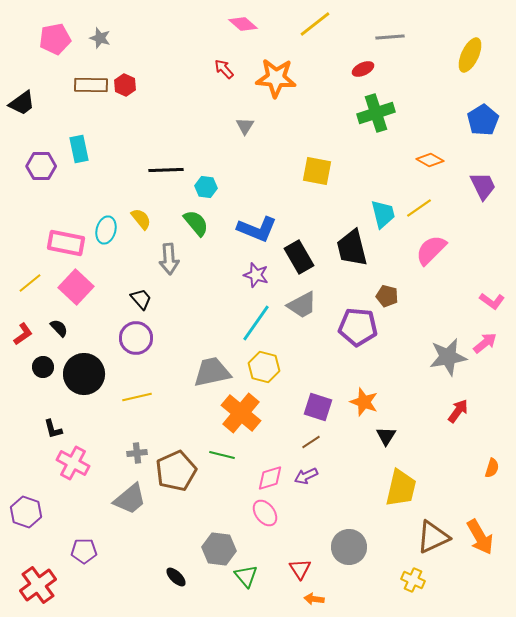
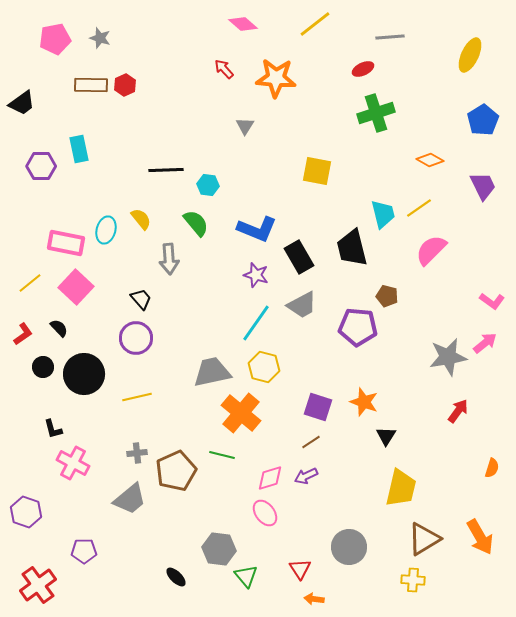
red hexagon at (125, 85): rotated 10 degrees clockwise
cyan hexagon at (206, 187): moved 2 px right, 2 px up
brown triangle at (433, 537): moved 9 px left, 2 px down; rotated 6 degrees counterclockwise
yellow cross at (413, 580): rotated 20 degrees counterclockwise
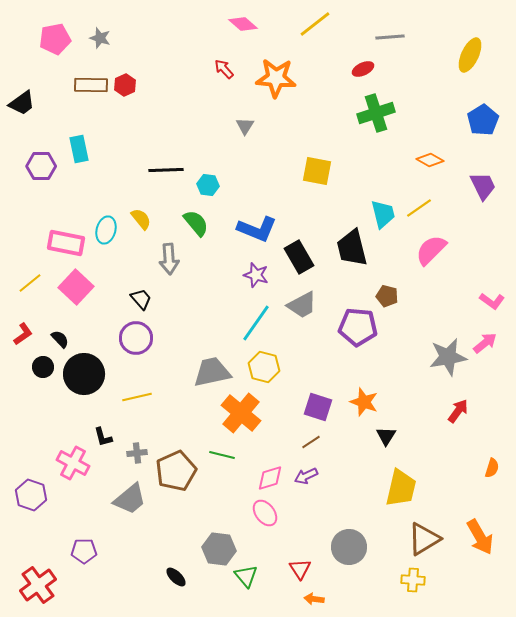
black semicircle at (59, 328): moved 1 px right, 11 px down
black L-shape at (53, 429): moved 50 px right, 8 px down
purple hexagon at (26, 512): moved 5 px right, 17 px up
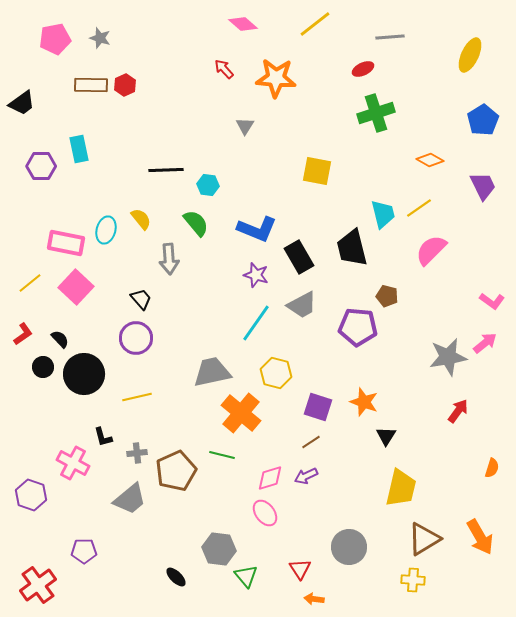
yellow hexagon at (264, 367): moved 12 px right, 6 px down
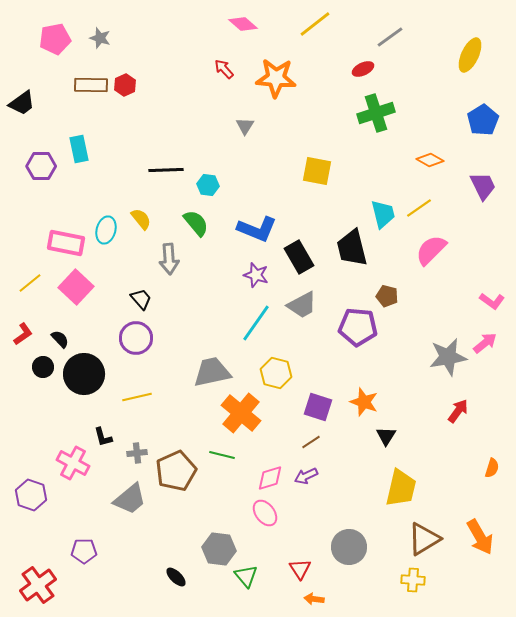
gray line at (390, 37): rotated 32 degrees counterclockwise
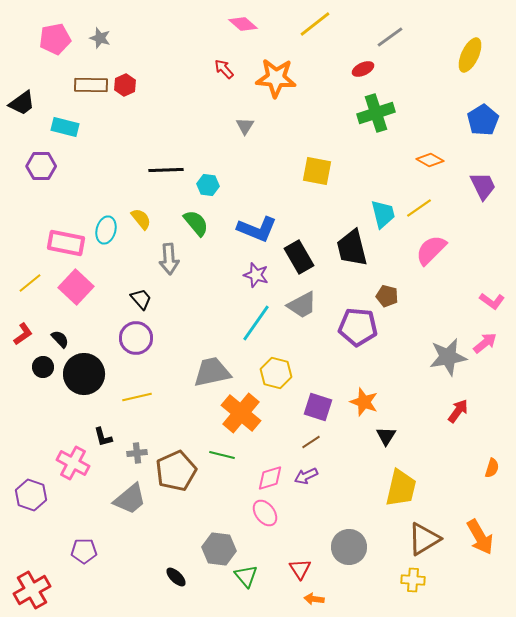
cyan rectangle at (79, 149): moved 14 px left, 22 px up; rotated 64 degrees counterclockwise
red cross at (38, 585): moved 6 px left, 5 px down; rotated 6 degrees clockwise
